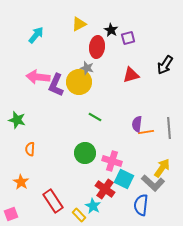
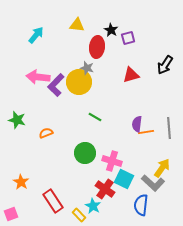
yellow triangle: moved 2 px left, 1 px down; rotated 35 degrees clockwise
purple L-shape: rotated 20 degrees clockwise
orange semicircle: moved 16 px right, 16 px up; rotated 64 degrees clockwise
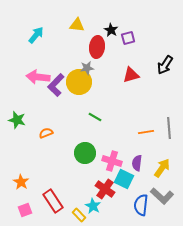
gray star: rotated 24 degrees counterclockwise
purple semicircle: moved 39 px down
gray L-shape: moved 9 px right, 13 px down
pink square: moved 14 px right, 4 px up
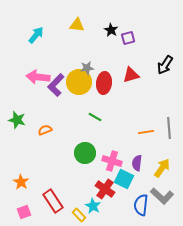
red ellipse: moved 7 px right, 36 px down
orange semicircle: moved 1 px left, 3 px up
pink square: moved 1 px left, 2 px down
